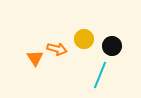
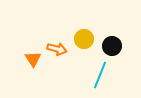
orange triangle: moved 2 px left, 1 px down
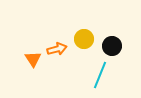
orange arrow: rotated 30 degrees counterclockwise
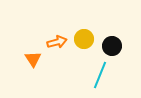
orange arrow: moved 7 px up
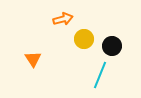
orange arrow: moved 6 px right, 23 px up
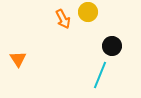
orange arrow: rotated 78 degrees clockwise
yellow circle: moved 4 px right, 27 px up
orange triangle: moved 15 px left
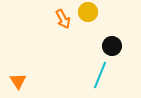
orange triangle: moved 22 px down
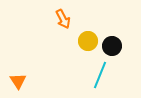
yellow circle: moved 29 px down
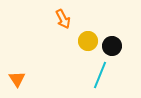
orange triangle: moved 1 px left, 2 px up
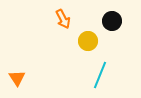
black circle: moved 25 px up
orange triangle: moved 1 px up
